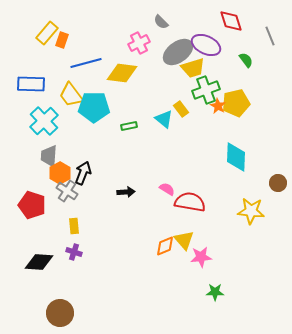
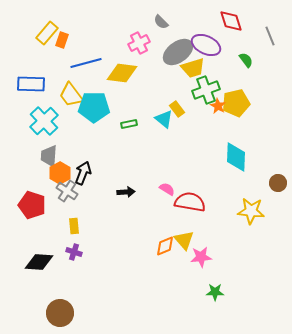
yellow rectangle at (181, 109): moved 4 px left
green rectangle at (129, 126): moved 2 px up
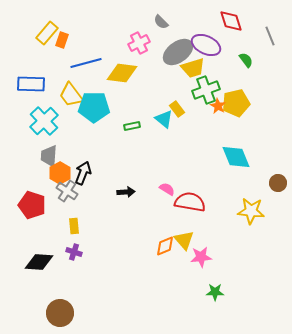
green rectangle at (129, 124): moved 3 px right, 2 px down
cyan diamond at (236, 157): rotated 24 degrees counterclockwise
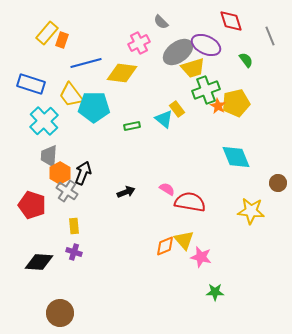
blue rectangle at (31, 84): rotated 16 degrees clockwise
black arrow at (126, 192): rotated 18 degrees counterclockwise
pink star at (201, 257): rotated 20 degrees clockwise
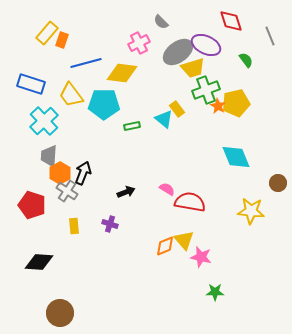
cyan pentagon at (94, 107): moved 10 px right, 3 px up
purple cross at (74, 252): moved 36 px right, 28 px up
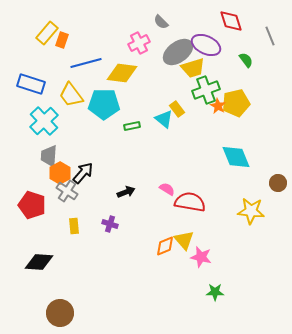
black arrow at (83, 173): rotated 20 degrees clockwise
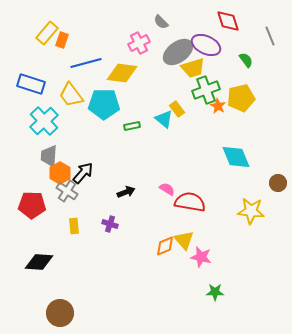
red diamond at (231, 21): moved 3 px left
yellow pentagon at (236, 103): moved 5 px right, 5 px up
red pentagon at (32, 205): rotated 16 degrees counterclockwise
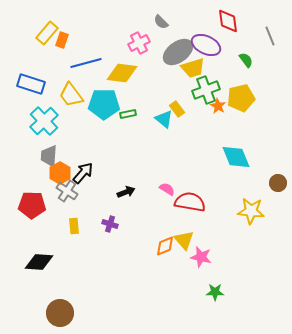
red diamond at (228, 21): rotated 10 degrees clockwise
green rectangle at (132, 126): moved 4 px left, 12 px up
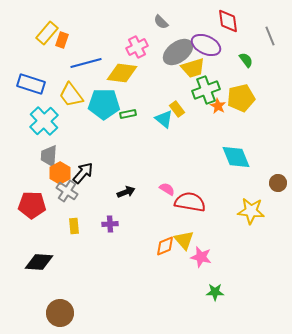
pink cross at (139, 43): moved 2 px left, 4 px down
purple cross at (110, 224): rotated 21 degrees counterclockwise
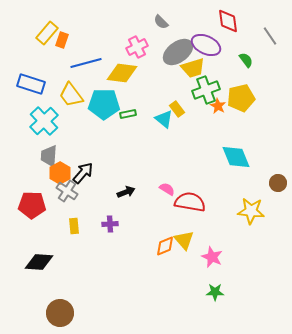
gray line at (270, 36): rotated 12 degrees counterclockwise
pink star at (201, 257): moved 11 px right; rotated 10 degrees clockwise
